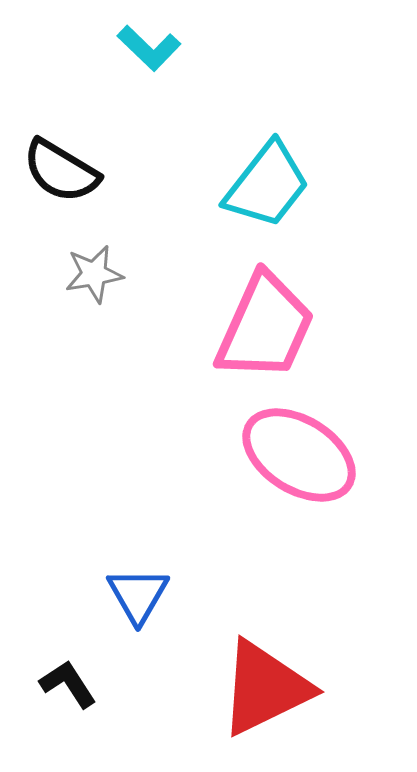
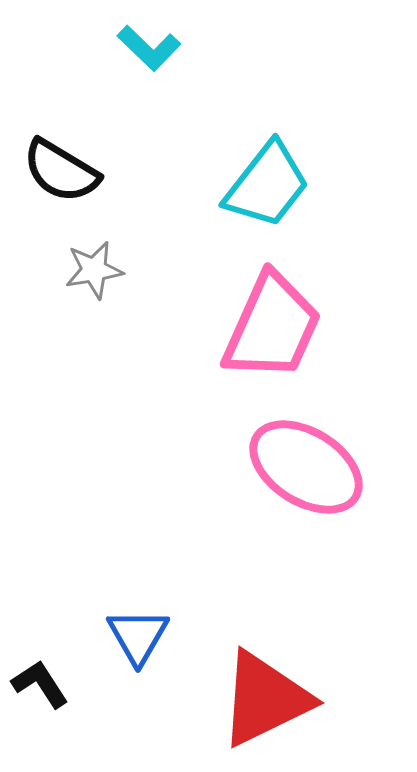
gray star: moved 4 px up
pink trapezoid: moved 7 px right
pink ellipse: moved 7 px right, 12 px down
blue triangle: moved 41 px down
black L-shape: moved 28 px left
red triangle: moved 11 px down
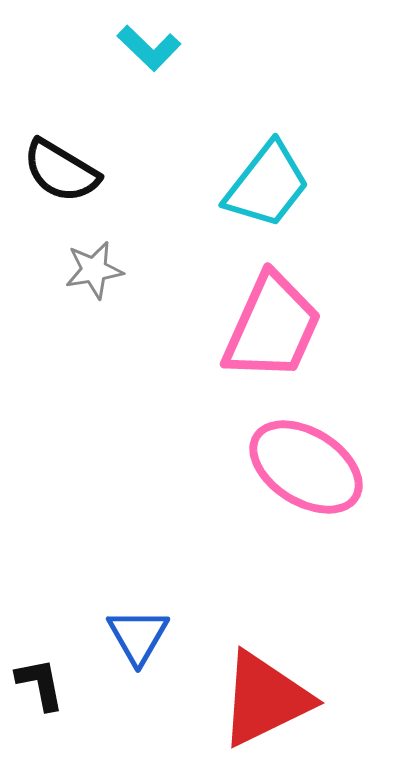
black L-shape: rotated 22 degrees clockwise
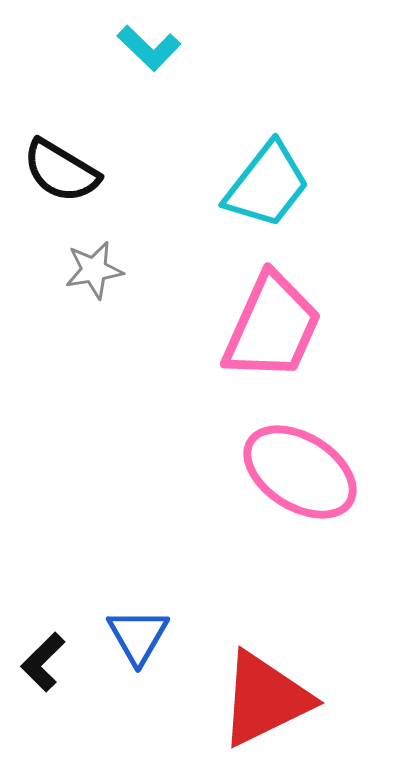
pink ellipse: moved 6 px left, 5 px down
black L-shape: moved 3 px right, 22 px up; rotated 124 degrees counterclockwise
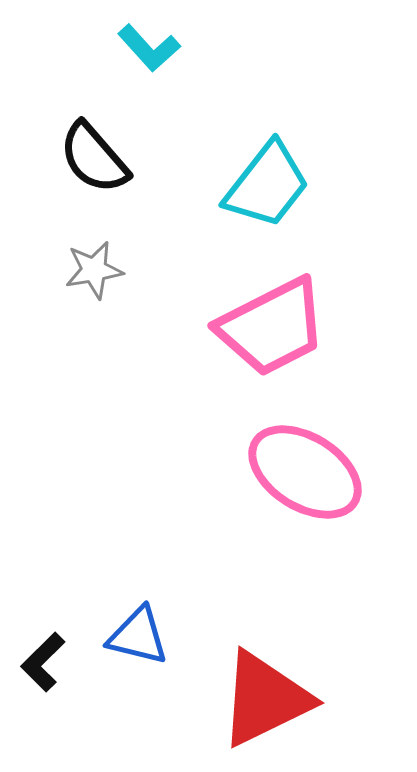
cyan L-shape: rotated 4 degrees clockwise
black semicircle: moved 33 px right, 13 px up; rotated 18 degrees clockwise
pink trapezoid: rotated 39 degrees clockwise
pink ellipse: moved 5 px right
blue triangle: rotated 46 degrees counterclockwise
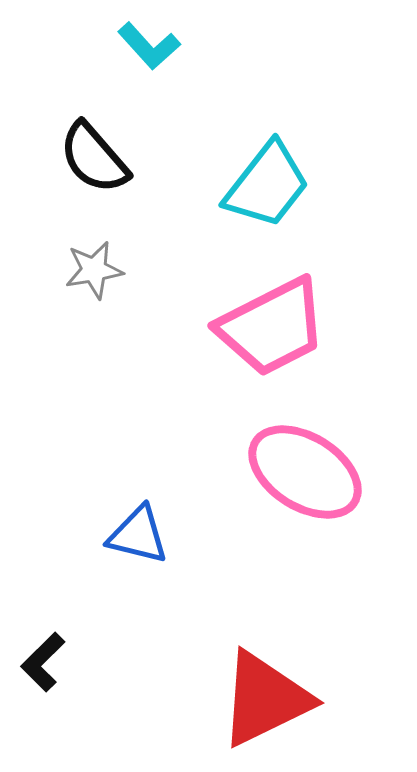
cyan L-shape: moved 2 px up
blue triangle: moved 101 px up
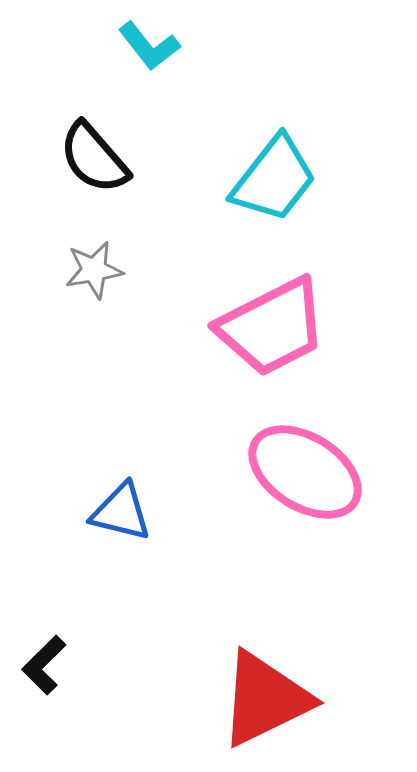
cyan L-shape: rotated 4 degrees clockwise
cyan trapezoid: moved 7 px right, 6 px up
blue triangle: moved 17 px left, 23 px up
black L-shape: moved 1 px right, 3 px down
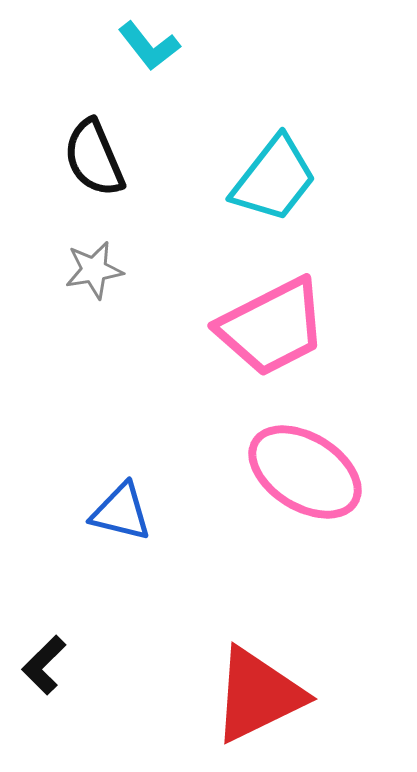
black semicircle: rotated 18 degrees clockwise
red triangle: moved 7 px left, 4 px up
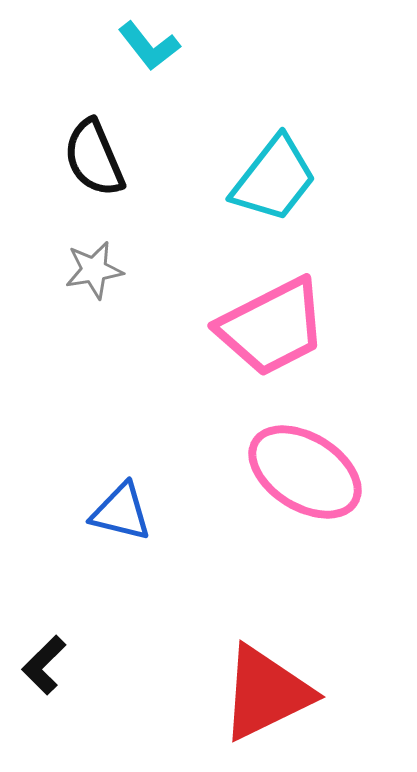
red triangle: moved 8 px right, 2 px up
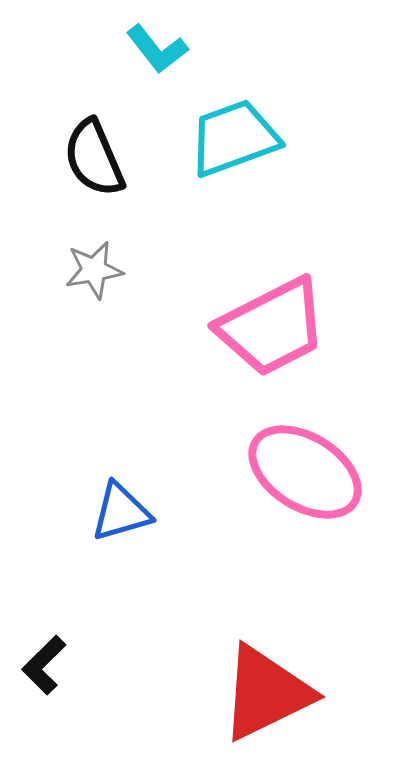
cyan L-shape: moved 8 px right, 3 px down
cyan trapezoid: moved 40 px left, 41 px up; rotated 148 degrees counterclockwise
blue triangle: rotated 30 degrees counterclockwise
